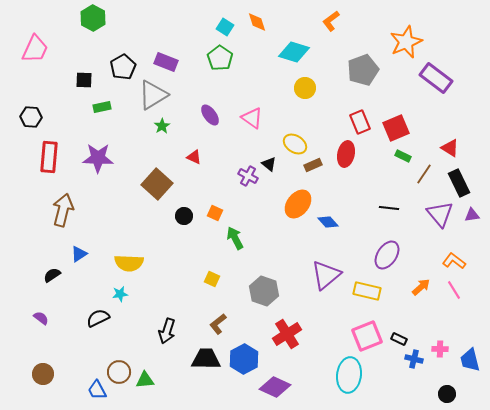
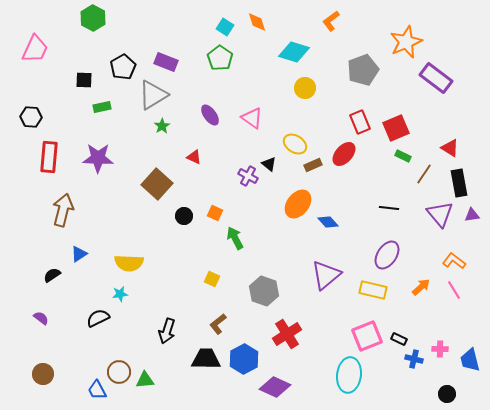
red ellipse at (346, 154): moved 2 px left; rotated 30 degrees clockwise
black rectangle at (459, 183): rotated 16 degrees clockwise
yellow rectangle at (367, 291): moved 6 px right, 1 px up
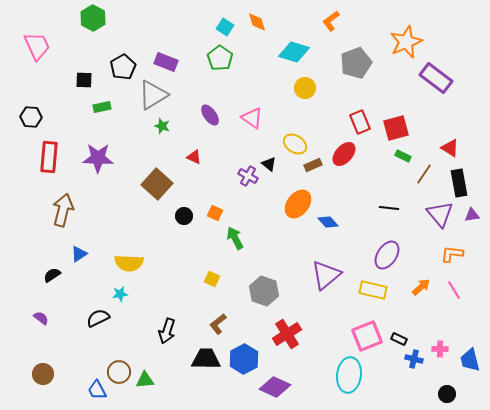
pink trapezoid at (35, 49): moved 2 px right, 3 px up; rotated 48 degrees counterclockwise
gray pentagon at (363, 70): moved 7 px left, 7 px up
green star at (162, 126): rotated 21 degrees counterclockwise
red square at (396, 128): rotated 8 degrees clockwise
orange L-shape at (454, 261): moved 2 px left, 7 px up; rotated 30 degrees counterclockwise
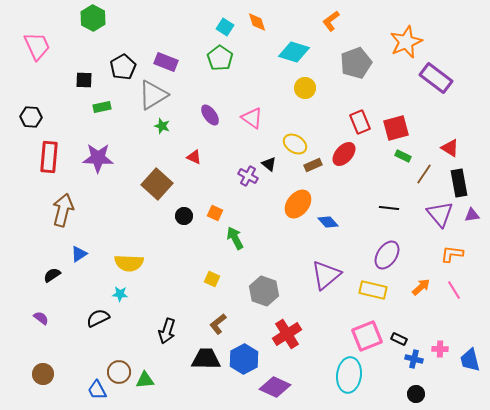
cyan star at (120, 294): rotated 14 degrees clockwise
black circle at (447, 394): moved 31 px left
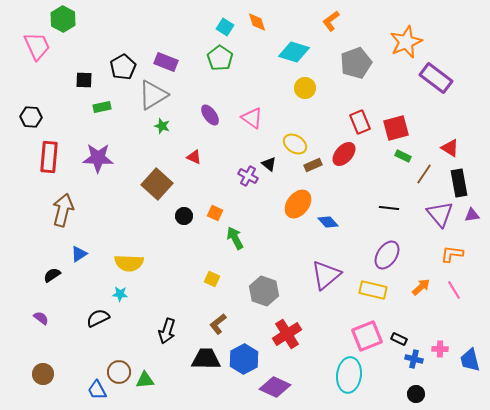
green hexagon at (93, 18): moved 30 px left, 1 px down
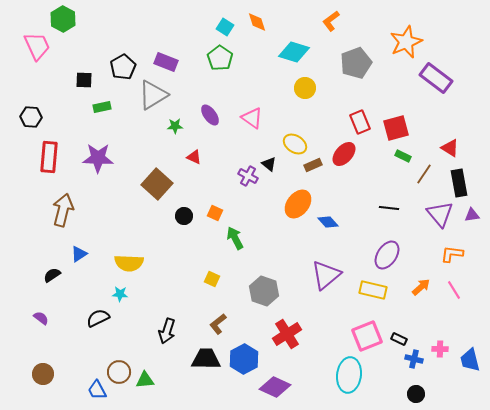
green star at (162, 126): moved 13 px right; rotated 21 degrees counterclockwise
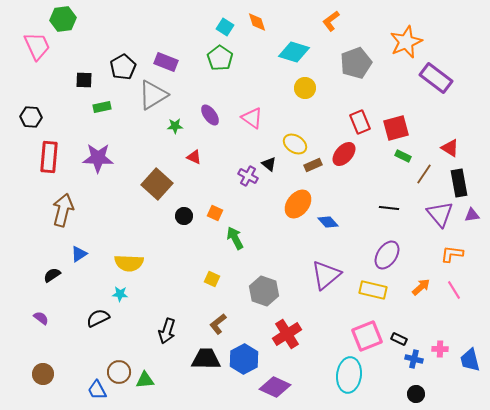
green hexagon at (63, 19): rotated 25 degrees clockwise
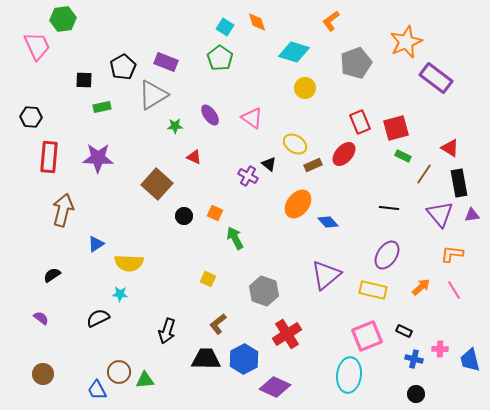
blue triangle at (79, 254): moved 17 px right, 10 px up
yellow square at (212, 279): moved 4 px left
black rectangle at (399, 339): moved 5 px right, 8 px up
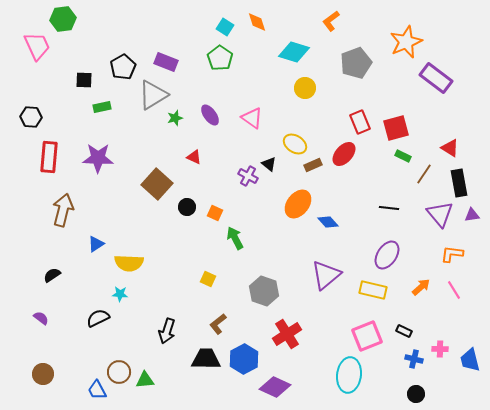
green star at (175, 126): moved 8 px up; rotated 14 degrees counterclockwise
black circle at (184, 216): moved 3 px right, 9 px up
